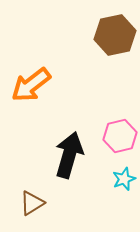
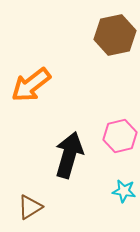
cyan star: moved 12 px down; rotated 30 degrees clockwise
brown triangle: moved 2 px left, 4 px down
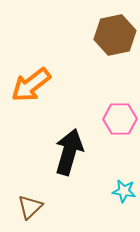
pink hexagon: moved 17 px up; rotated 12 degrees clockwise
black arrow: moved 3 px up
brown triangle: rotated 12 degrees counterclockwise
